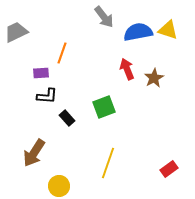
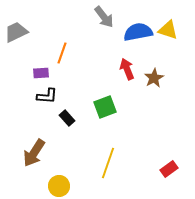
green square: moved 1 px right
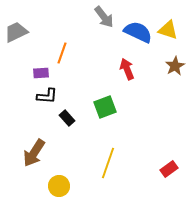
blue semicircle: rotated 36 degrees clockwise
brown star: moved 21 px right, 12 px up
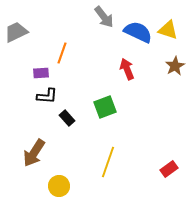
yellow line: moved 1 px up
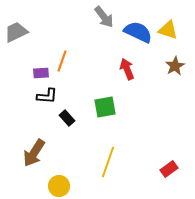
orange line: moved 8 px down
green square: rotated 10 degrees clockwise
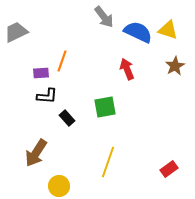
brown arrow: moved 2 px right
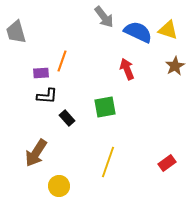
gray trapezoid: rotated 80 degrees counterclockwise
red rectangle: moved 2 px left, 6 px up
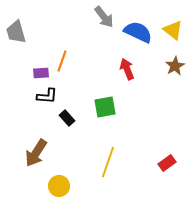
yellow triangle: moved 5 px right; rotated 20 degrees clockwise
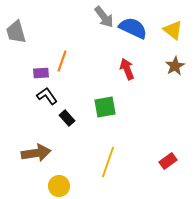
blue semicircle: moved 5 px left, 4 px up
black L-shape: rotated 130 degrees counterclockwise
brown arrow: rotated 132 degrees counterclockwise
red rectangle: moved 1 px right, 2 px up
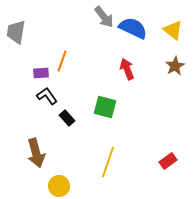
gray trapezoid: rotated 25 degrees clockwise
green square: rotated 25 degrees clockwise
brown arrow: rotated 84 degrees clockwise
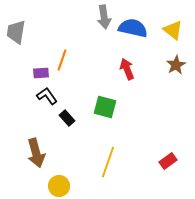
gray arrow: rotated 30 degrees clockwise
blue semicircle: rotated 12 degrees counterclockwise
orange line: moved 1 px up
brown star: moved 1 px right, 1 px up
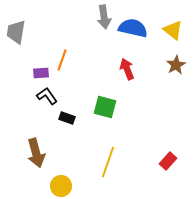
black rectangle: rotated 28 degrees counterclockwise
red rectangle: rotated 12 degrees counterclockwise
yellow circle: moved 2 px right
